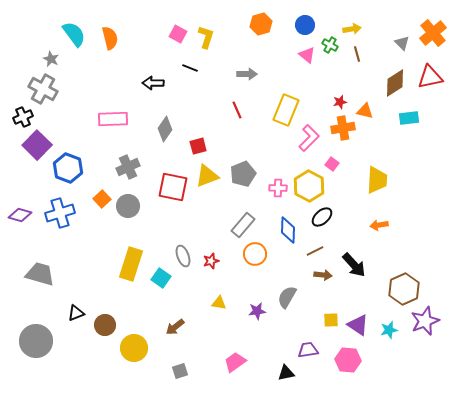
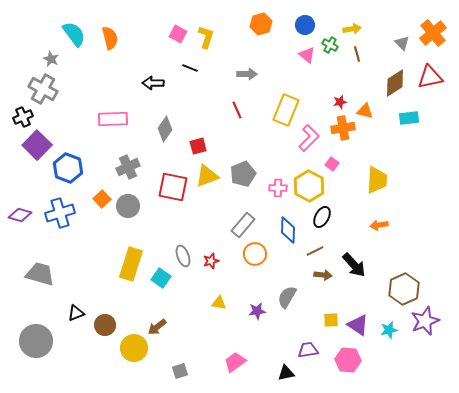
black ellipse at (322, 217): rotated 20 degrees counterclockwise
brown arrow at (175, 327): moved 18 px left
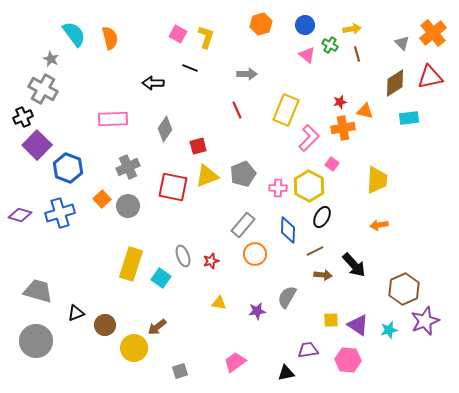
gray trapezoid at (40, 274): moved 2 px left, 17 px down
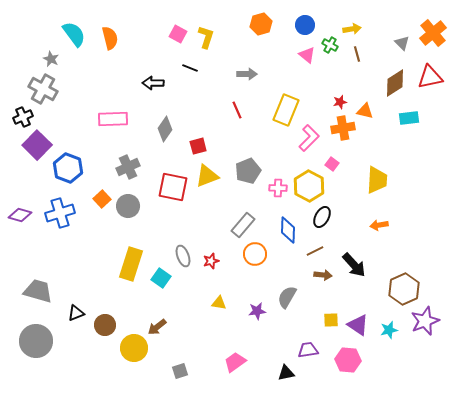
gray pentagon at (243, 174): moved 5 px right, 3 px up
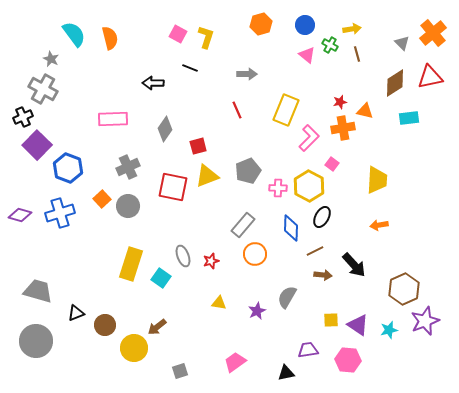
blue diamond at (288, 230): moved 3 px right, 2 px up
purple star at (257, 311): rotated 18 degrees counterclockwise
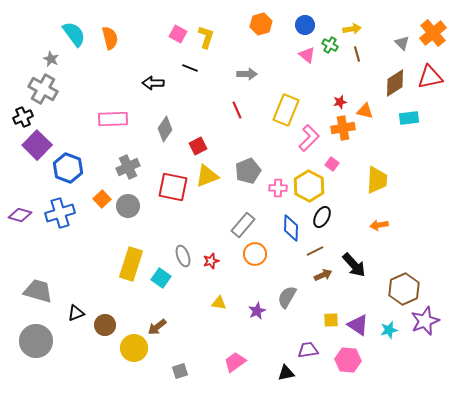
red square at (198, 146): rotated 12 degrees counterclockwise
brown arrow at (323, 275): rotated 30 degrees counterclockwise
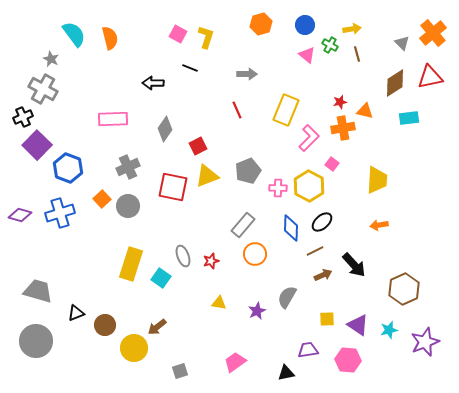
black ellipse at (322, 217): moved 5 px down; rotated 20 degrees clockwise
yellow square at (331, 320): moved 4 px left, 1 px up
purple star at (425, 321): moved 21 px down
